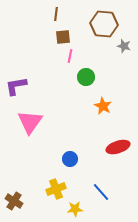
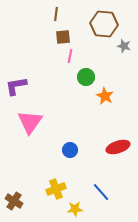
orange star: moved 2 px right, 10 px up
blue circle: moved 9 px up
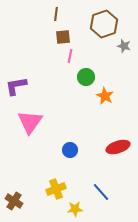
brown hexagon: rotated 24 degrees counterclockwise
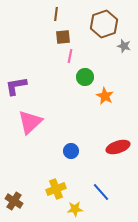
green circle: moved 1 px left
pink triangle: rotated 12 degrees clockwise
blue circle: moved 1 px right, 1 px down
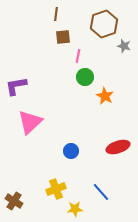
pink line: moved 8 px right
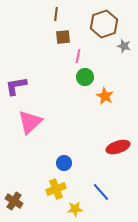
blue circle: moved 7 px left, 12 px down
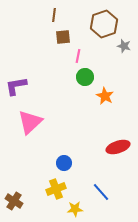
brown line: moved 2 px left, 1 px down
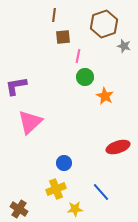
brown cross: moved 5 px right, 8 px down
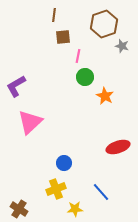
gray star: moved 2 px left
purple L-shape: rotated 20 degrees counterclockwise
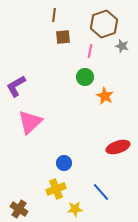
pink line: moved 12 px right, 5 px up
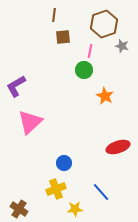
green circle: moved 1 px left, 7 px up
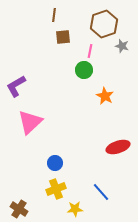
blue circle: moved 9 px left
